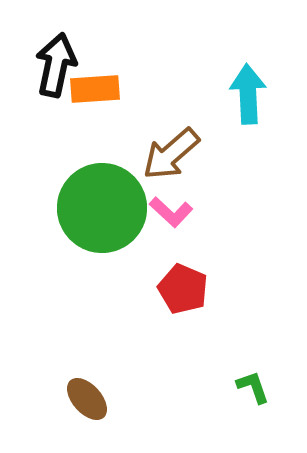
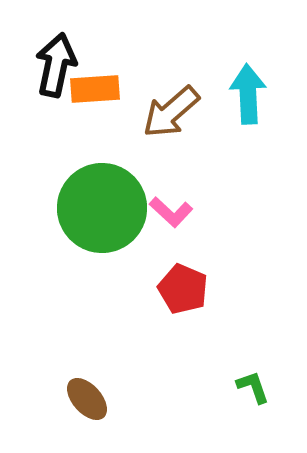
brown arrow: moved 42 px up
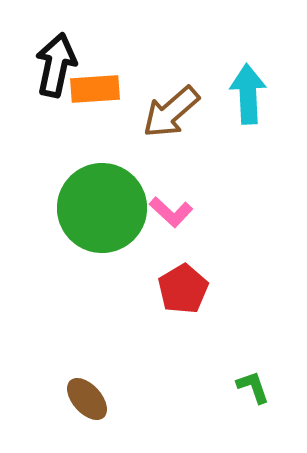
red pentagon: rotated 18 degrees clockwise
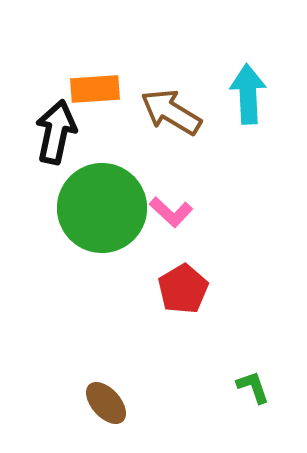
black arrow: moved 67 px down
brown arrow: rotated 72 degrees clockwise
brown ellipse: moved 19 px right, 4 px down
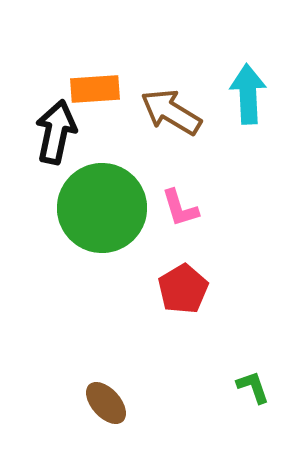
pink L-shape: moved 9 px right, 4 px up; rotated 30 degrees clockwise
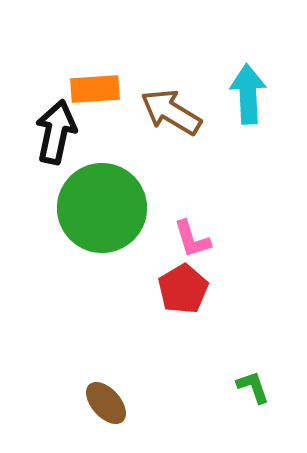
pink L-shape: moved 12 px right, 31 px down
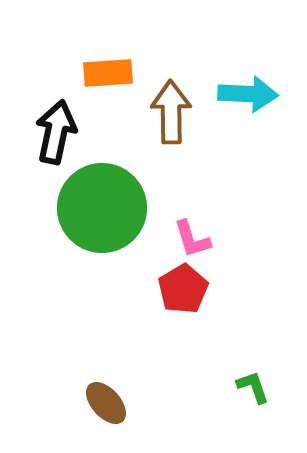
orange rectangle: moved 13 px right, 16 px up
cyan arrow: rotated 96 degrees clockwise
brown arrow: rotated 58 degrees clockwise
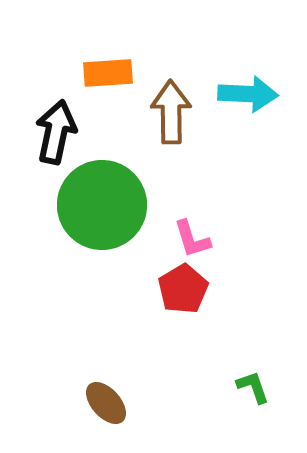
green circle: moved 3 px up
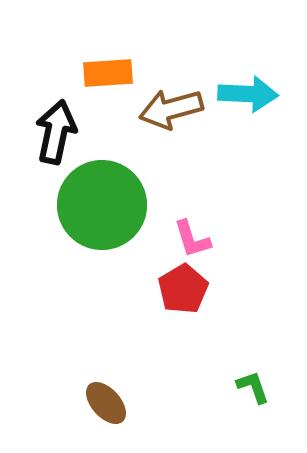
brown arrow: moved 3 px up; rotated 104 degrees counterclockwise
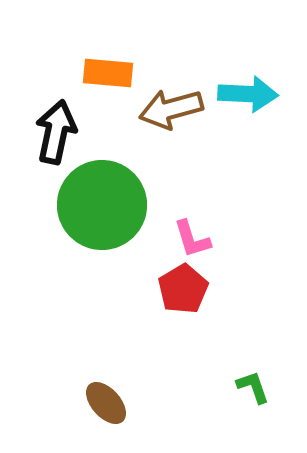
orange rectangle: rotated 9 degrees clockwise
